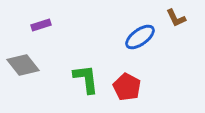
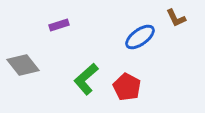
purple rectangle: moved 18 px right
green L-shape: rotated 124 degrees counterclockwise
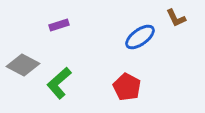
gray diamond: rotated 24 degrees counterclockwise
green L-shape: moved 27 px left, 4 px down
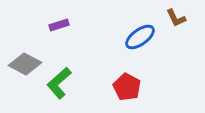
gray diamond: moved 2 px right, 1 px up
